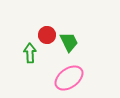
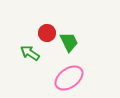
red circle: moved 2 px up
green arrow: rotated 54 degrees counterclockwise
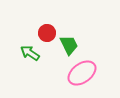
green trapezoid: moved 3 px down
pink ellipse: moved 13 px right, 5 px up
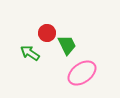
green trapezoid: moved 2 px left
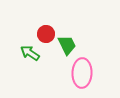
red circle: moved 1 px left, 1 px down
pink ellipse: rotated 52 degrees counterclockwise
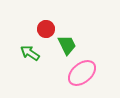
red circle: moved 5 px up
pink ellipse: rotated 48 degrees clockwise
